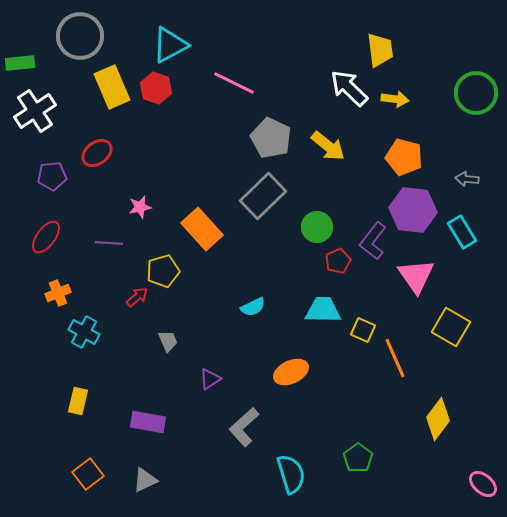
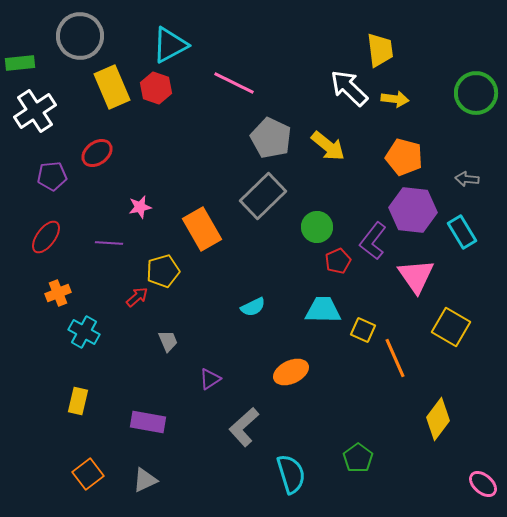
orange rectangle at (202, 229): rotated 12 degrees clockwise
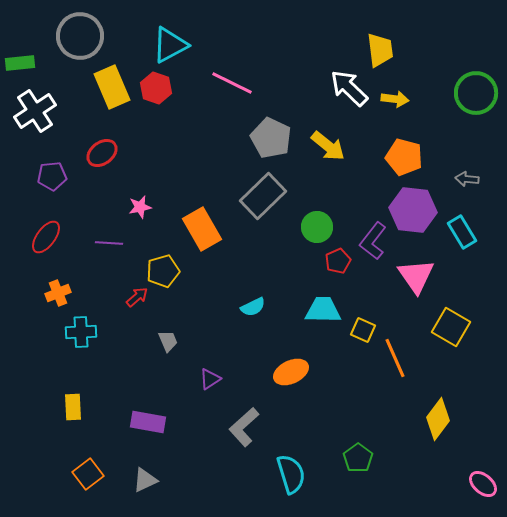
pink line at (234, 83): moved 2 px left
red ellipse at (97, 153): moved 5 px right
cyan cross at (84, 332): moved 3 px left; rotated 32 degrees counterclockwise
yellow rectangle at (78, 401): moved 5 px left, 6 px down; rotated 16 degrees counterclockwise
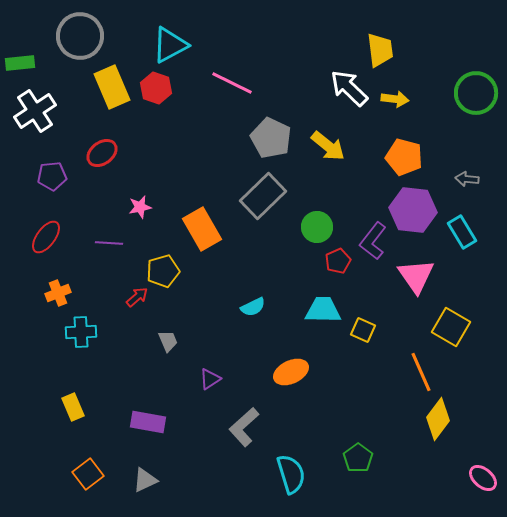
orange line at (395, 358): moved 26 px right, 14 px down
yellow rectangle at (73, 407): rotated 20 degrees counterclockwise
pink ellipse at (483, 484): moved 6 px up
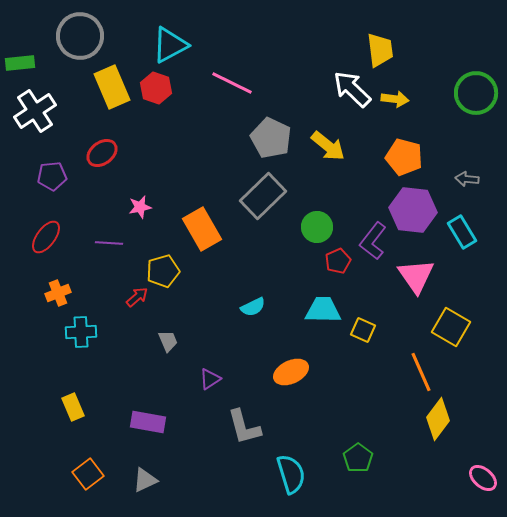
white arrow at (349, 88): moved 3 px right, 1 px down
gray L-shape at (244, 427): rotated 63 degrees counterclockwise
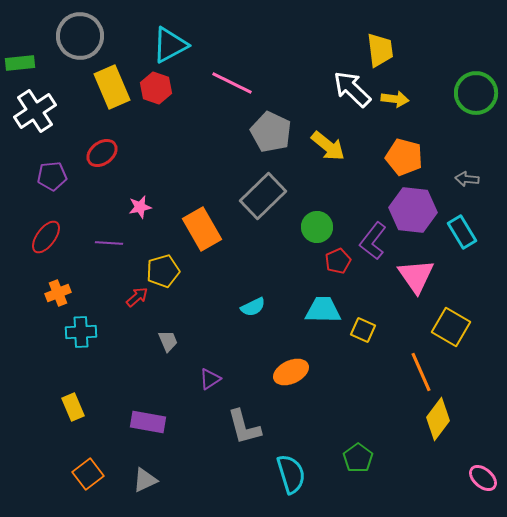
gray pentagon at (271, 138): moved 6 px up
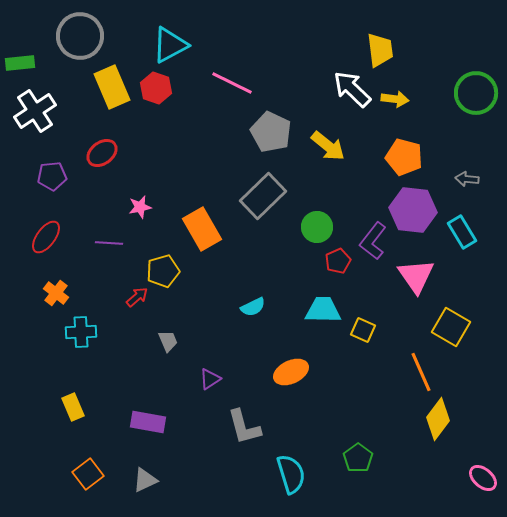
orange cross at (58, 293): moved 2 px left; rotated 30 degrees counterclockwise
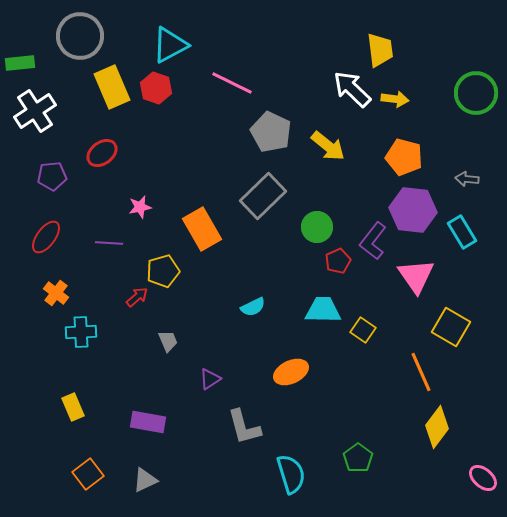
yellow square at (363, 330): rotated 10 degrees clockwise
yellow diamond at (438, 419): moved 1 px left, 8 px down
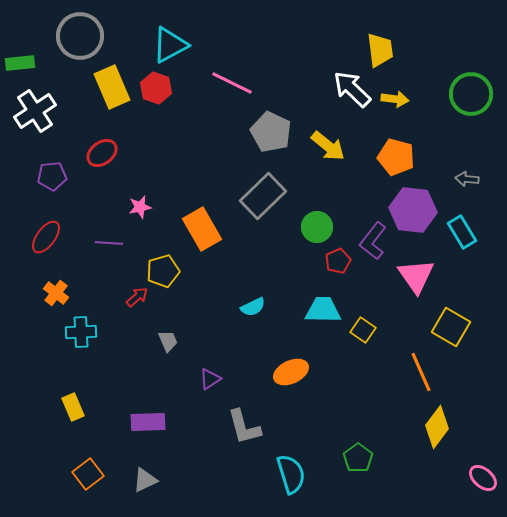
green circle at (476, 93): moved 5 px left, 1 px down
orange pentagon at (404, 157): moved 8 px left
purple rectangle at (148, 422): rotated 12 degrees counterclockwise
